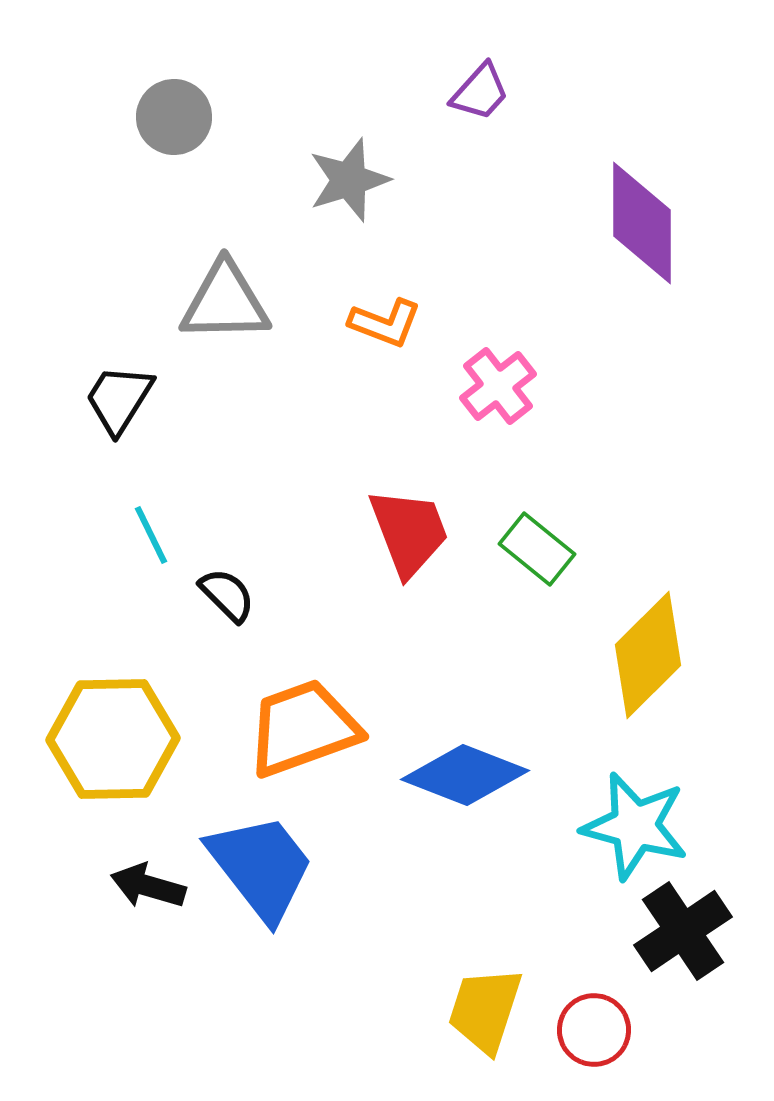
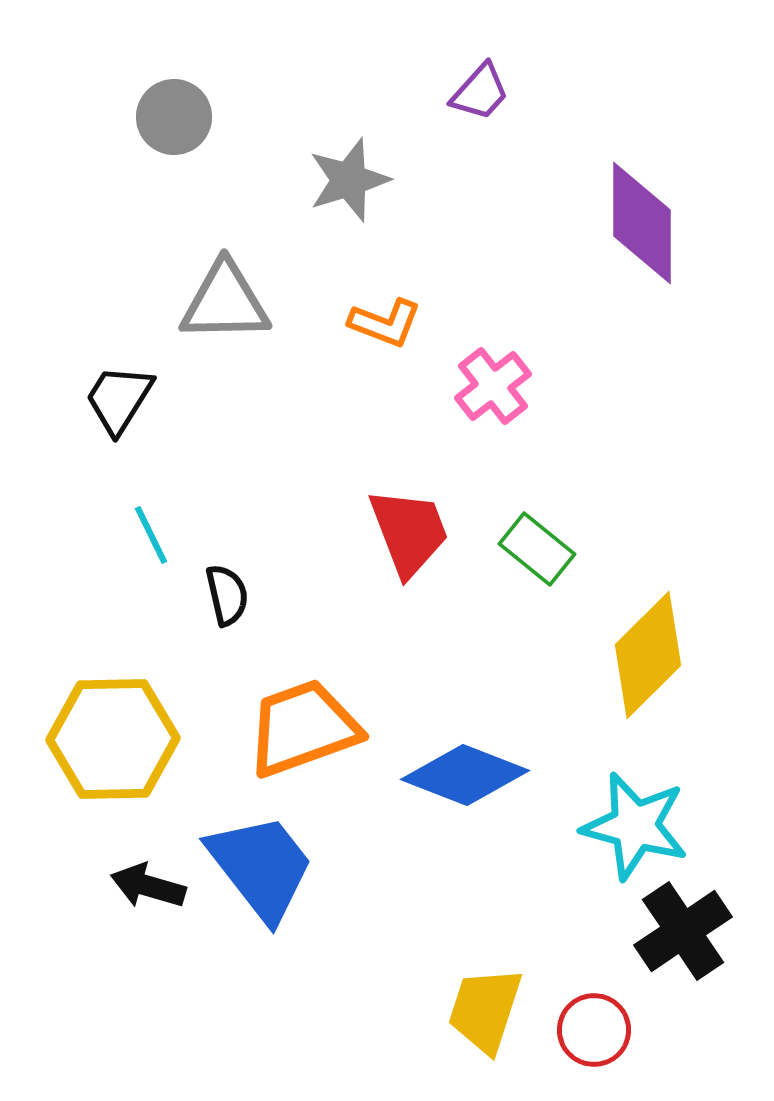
pink cross: moved 5 px left
black semicircle: rotated 32 degrees clockwise
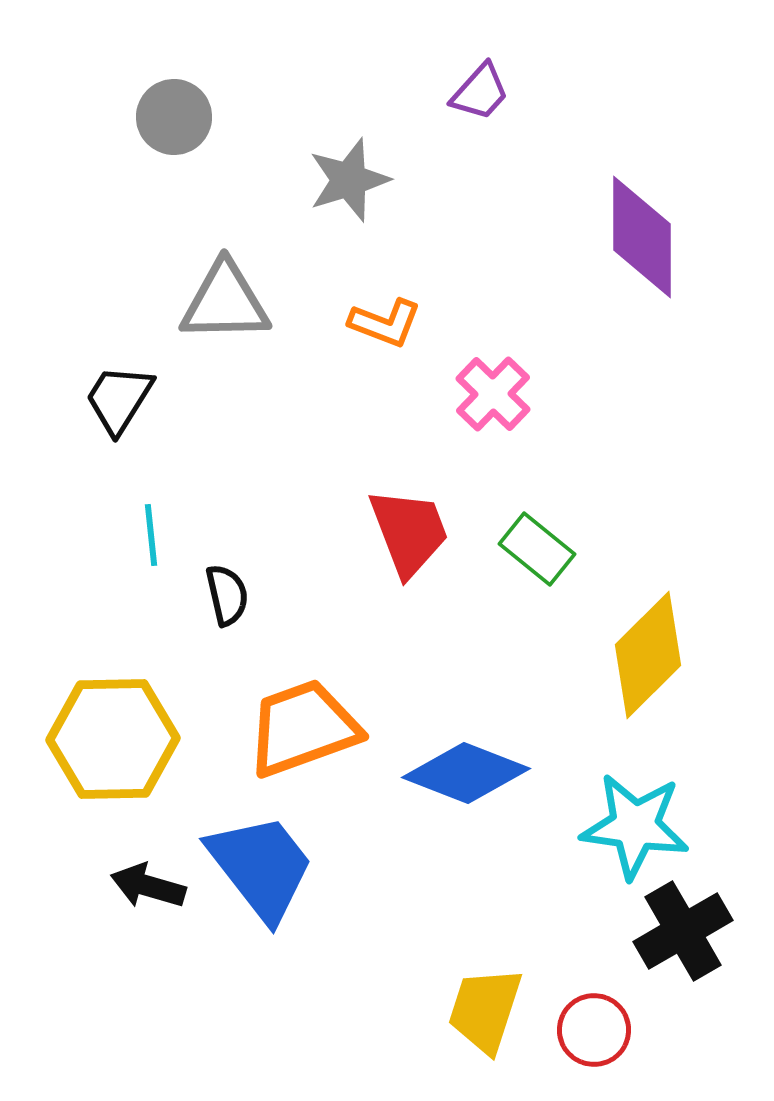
purple diamond: moved 14 px down
pink cross: moved 8 px down; rotated 8 degrees counterclockwise
cyan line: rotated 20 degrees clockwise
blue diamond: moved 1 px right, 2 px up
cyan star: rotated 7 degrees counterclockwise
black cross: rotated 4 degrees clockwise
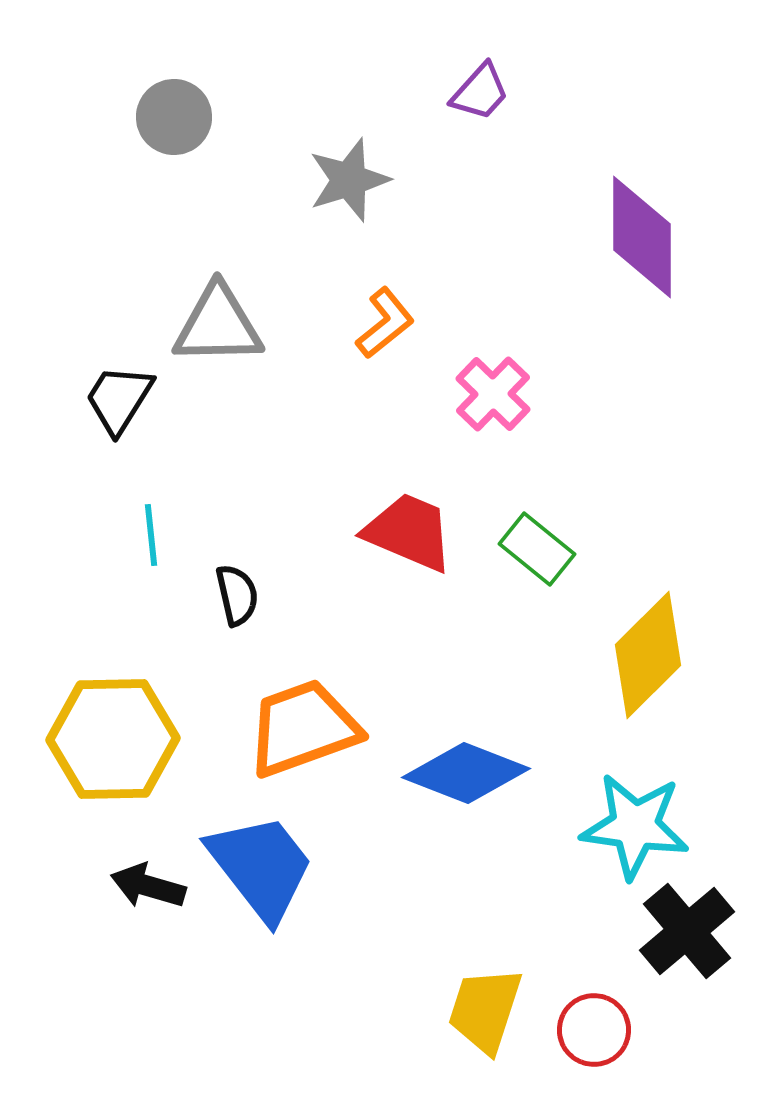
gray triangle: moved 7 px left, 23 px down
orange L-shape: rotated 60 degrees counterclockwise
red trapezoid: rotated 46 degrees counterclockwise
black semicircle: moved 10 px right
black cross: moved 4 px right; rotated 10 degrees counterclockwise
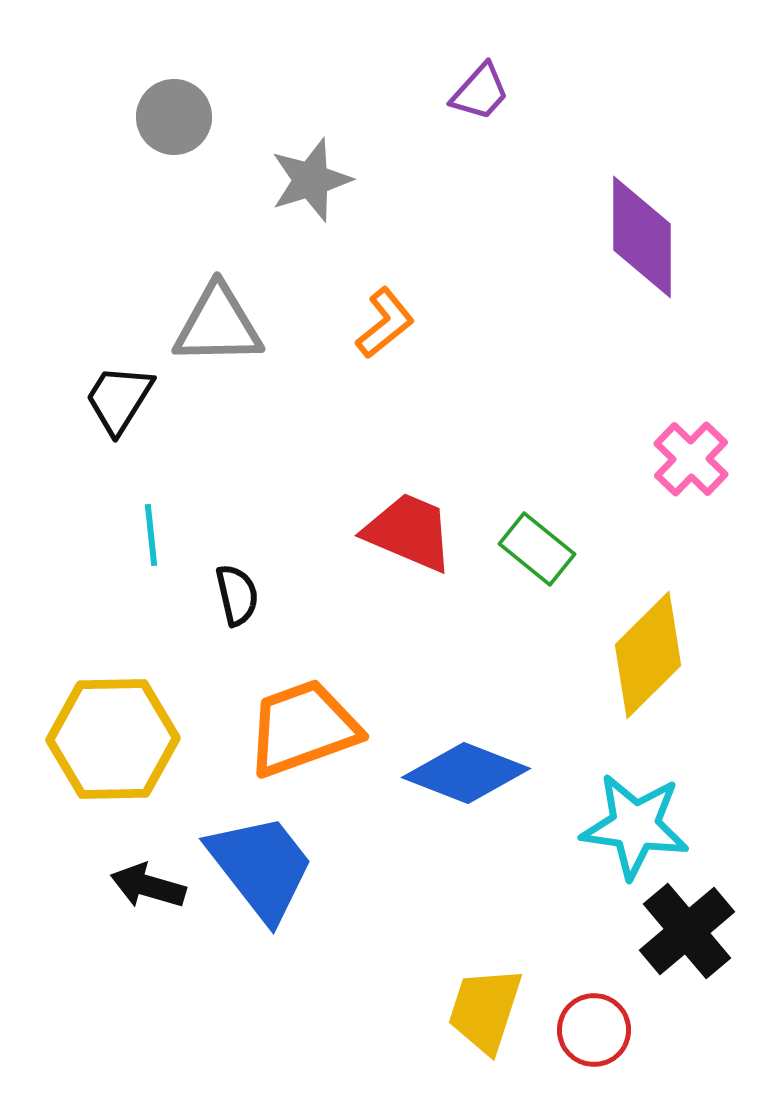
gray star: moved 38 px left
pink cross: moved 198 px right, 65 px down
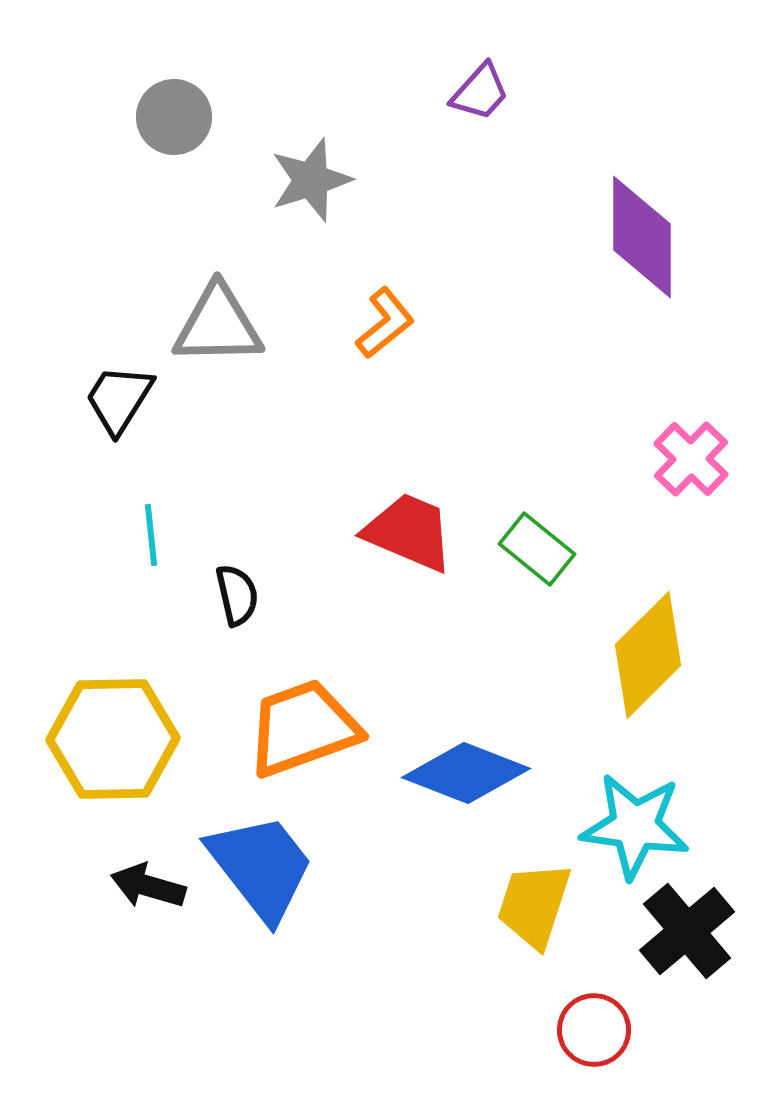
yellow trapezoid: moved 49 px right, 105 px up
